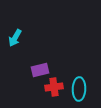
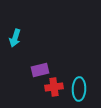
cyan arrow: rotated 12 degrees counterclockwise
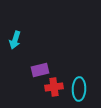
cyan arrow: moved 2 px down
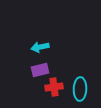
cyan arrow: moved 25 px right, 7 px down; rotated 60 degrees clockwise
cyan ellipse: moved 1 px right
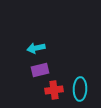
cyan arrow: moved 4 px left, 1 px down
red cross: moved 3 px down
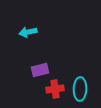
cyan arrow: moved 8 px left, 16 px up
red cross: moved 1 px right, 1 px up
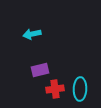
cyan arrow: moved 4 px right, 2 px down
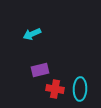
cyan arrow: rotated 12 degrees counterclockwise
red cross: rotated 18 degrees clockwise
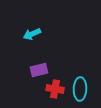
purple rectangle: moved 1 px left
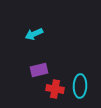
cyan arrow: moved 2 px right
cyan ellipse: moved 3 px up
